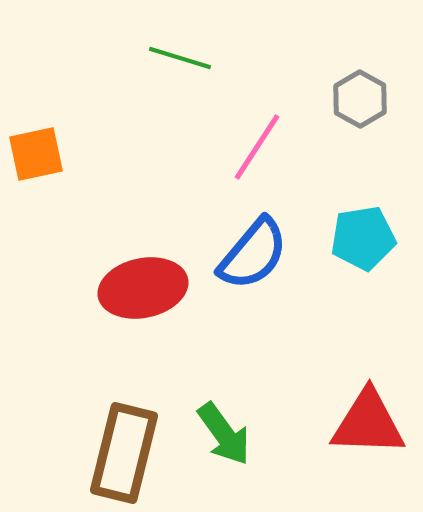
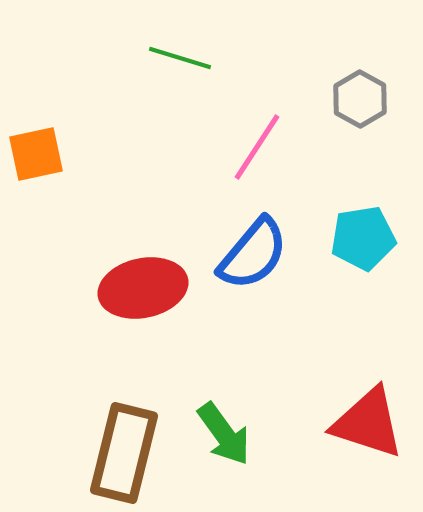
red triangle: rotated 16 degrees clockwise
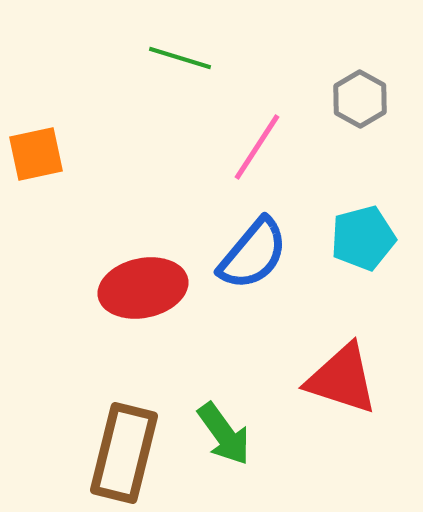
cyan pentagon: rotated 6 degrees counterclockwise
red triangle: moved 26 px left, 44 px up
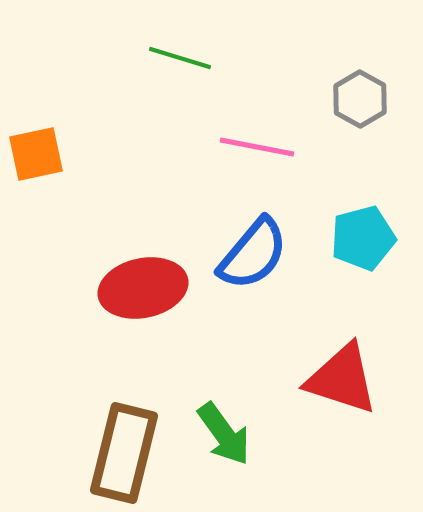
pink line: rotated 68 degrees clockwise
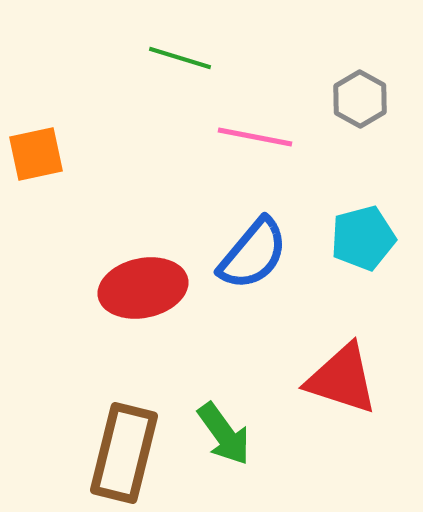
pink line: moved 2 px left, 10 px up
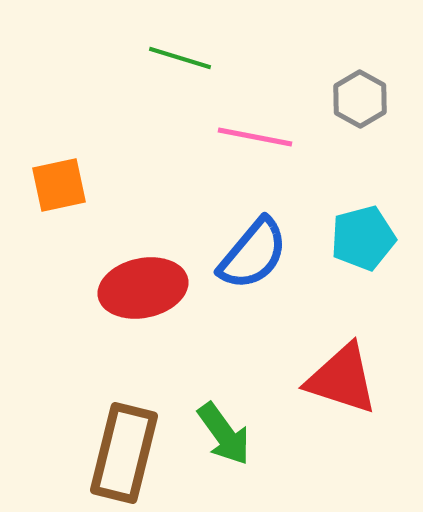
orange square: moved 23 px right, 31 px down
